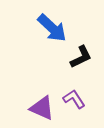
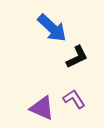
black L-shape: moved 4 px left
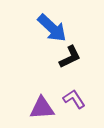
black L-shape: moved 7 px left
purple triangle: rotated 28 degrees counterclockwise
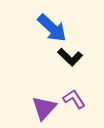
black L-shape: rotated 70 degrees clockwise
purple triangle: moved 2 px right; rotated 44 degrees counterclockwise
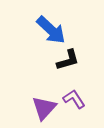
blue arrow: moved 1 px left, 2 px down
black L-shape: moved 2 px left, 3 px down; rotated 60 degrees counterclockwise
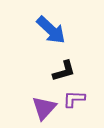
black L-shape: moved 4 px left, 11 px down
purple L-shape: rotated 55 degrees counterclockwise
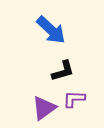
black L-shape: moved 1 px left
purple triangle: rotated 12 degrees clockwise
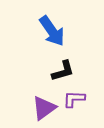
blue arrow: moved 1 px right, 1 px down; rotated 12 degrees clockwise
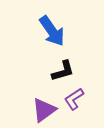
purple L-shape: rotated 35 degrees counterclockwise
purple triangle: moved 2 px down
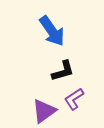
purple triangle: moved 1 px down
